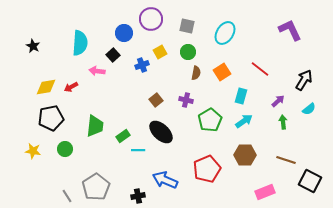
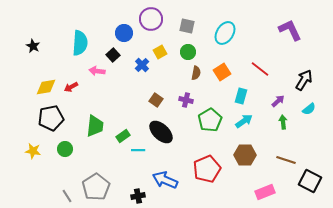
blue cross at (142, 65): rotated 24 degrees counterclockwise
brown square at (156, 100): rotated 16 degrees counterclockwise
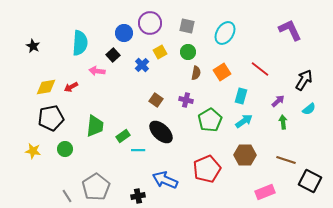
purple circle at (151, 19): moved 1 px left, 4 px down
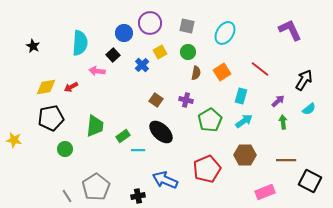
yellow star at (33, 151): moved 19 px left, 11 px up
brown line at (286, 160): rotated 18 degrees counterclockwise
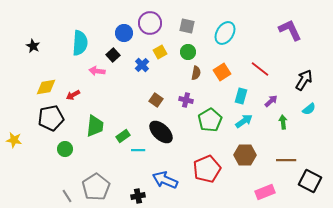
red arrow at (71, 87): moved 2 px right, 8 px down
purple arrow at (278, 101): moved 7 px left
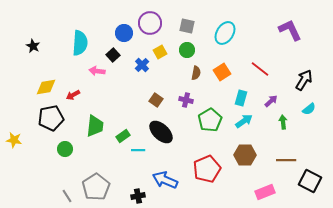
green circle at (188, 52): moved 1 px left, 2 px up
cyan rectangle at (241, 96): moved 2 px down
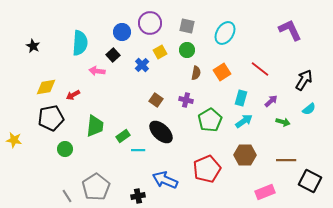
blue circle at (124, 33): moved 2 px left, 1 px up
green arrow at (283, 122): rotated 112 degrees clockwise
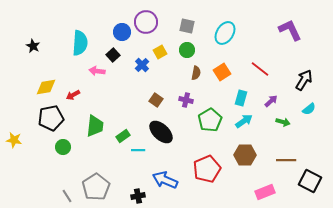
purple circle at (150, 23): moved 4 px left, 1 px up
green circle at (65, 149): moved 2 px left, 2 px up
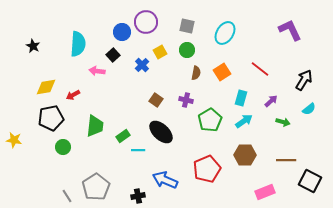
cyan semicircle at (80, 43): moved 2 px left, 1 px down
